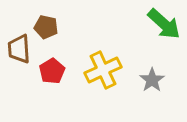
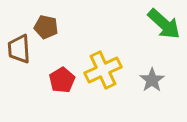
red pentagon: moved 10 px right, 9 px down
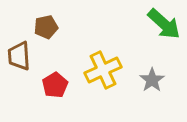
brown pentagon: rotated 25 degrees counterclockwise
brown trapezoid: moved 7 px down
red pentagon: moved 7 px left, 5 px down
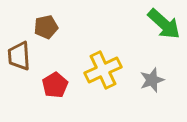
gray star: rotated 15 degrees clockwise
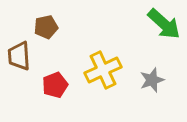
red pentagon: rotated 10 degrees clockwise
